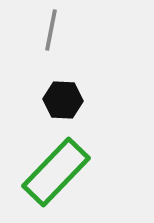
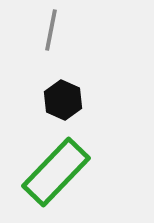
black hexagon: rotated 21 degrees clockwise
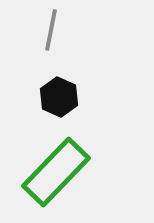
black hexagon: moved 4 px left, 3 px up
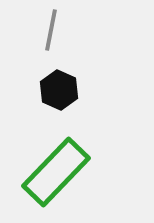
black hexagon: moved 7 px up
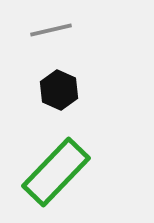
gray line: rotated 66 degrees clockwise
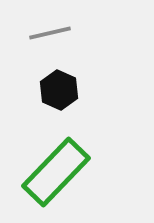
gray line: moved 1 px left, 3 px down
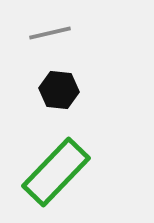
black hexagon: rotated 18 degrees counterclockwise
